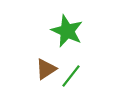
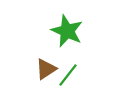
green line: moved 3 px left, 1 px up
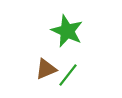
brown triangle: rotated 10 degrees clockwise
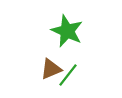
brown triangle: moved 5 px right
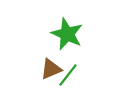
green star: moved 3 px down
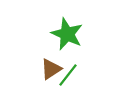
brown triangle: rotated 10 degrees counterclockwise
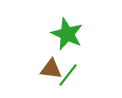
brown triangle: rotated 40 degrees clockwise
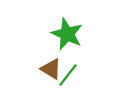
brown triangle: rotated 25 degrees clockwise
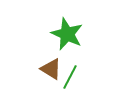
green line: moved 2 px right, 2 px down; rotated 10 degrees counterclockwise
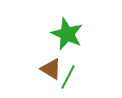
green line: moved 2 px left
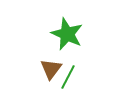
brown triangle: rotated 35 degrees clockwise
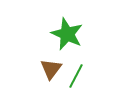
green line: moved 8 px right, 1 px up
